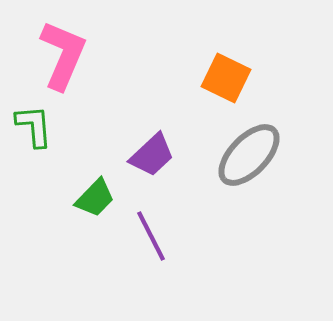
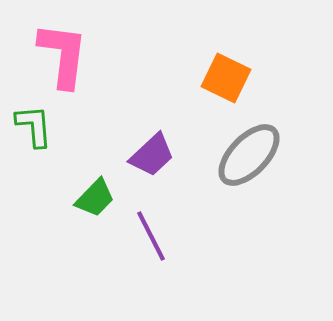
pink L-shape: rotated 16 degrees counterclockwise
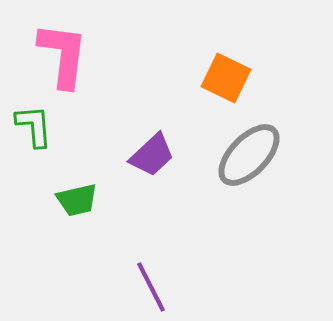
green trapezoid: moved 18 px left, 2 px down; rotated 33 degrees clockwise
purple line: moved 51 px down
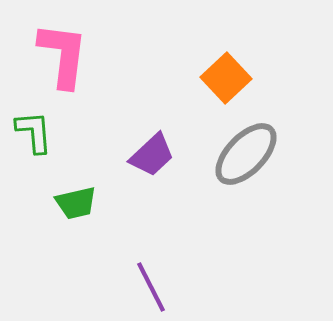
orange square: rotated 21 degrees clockwise
green L-shape: moved 6 px down
gray ellipse: moved 3 px left, 1 px up
green trapezoid: moved 1 px left, 3 px down
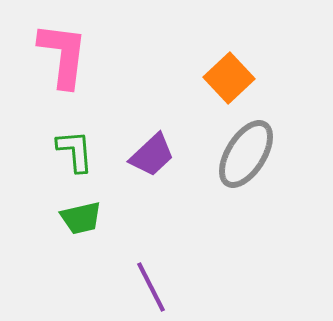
orange square: moved 3 px right
green L-shape: moved 41 px right, 19 px down
gray ellipse: rotated 12 degrees counterclockwise
green trapezoid: moved 5 px right, 15 px down
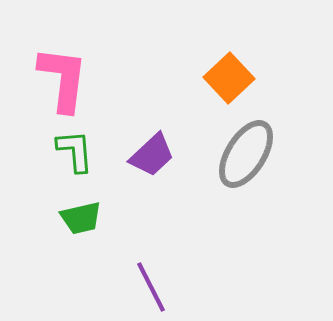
pink L-shape: moved 24 px down
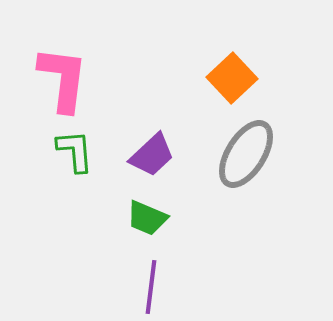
orange square: moved 3 px right
green trapezoid: moved 66 px right; rotated 36 degrees clockwise
purple line: rotated 34 degrees clockwise
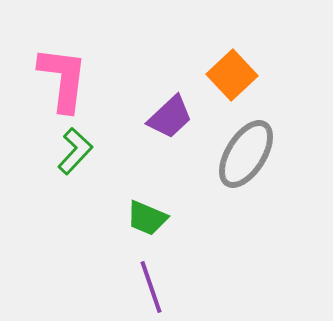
orange square: moved 3 px up
green L-shape: rotated 48 degrees clockwise
purple trapezoid: moved 18 px right, 38 px up
purple line: rotated 26 degrees counterclockwise
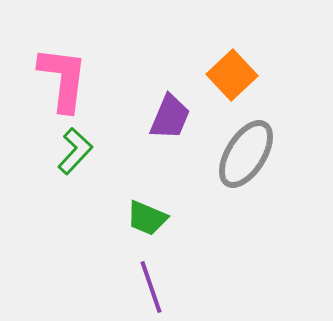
purple trapezoid: rotated 24 degrees counterclockwise
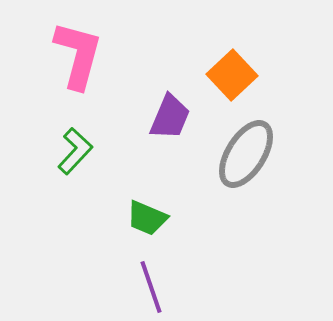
pink L-shape: moved 15 px right, 24 px up; rotated 8 degrees clockwise
